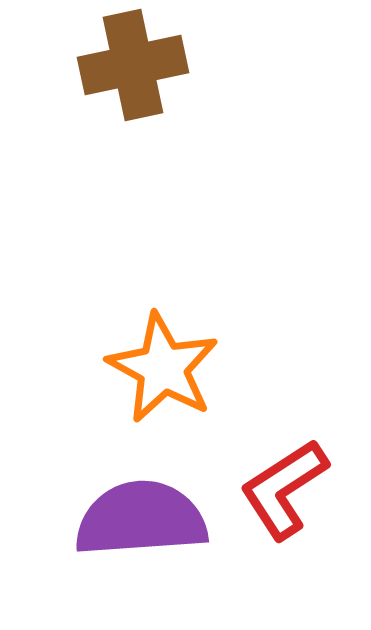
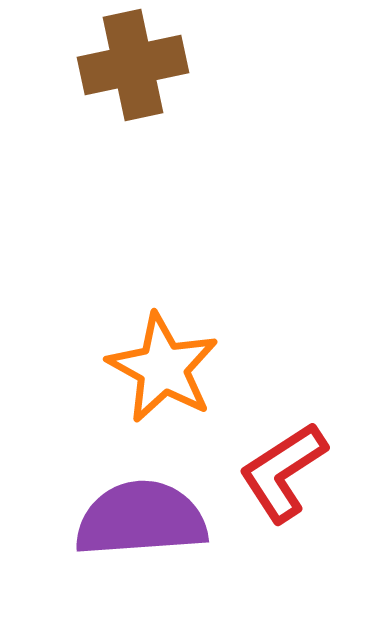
red L-shape: moved 1 px left, 17 px up
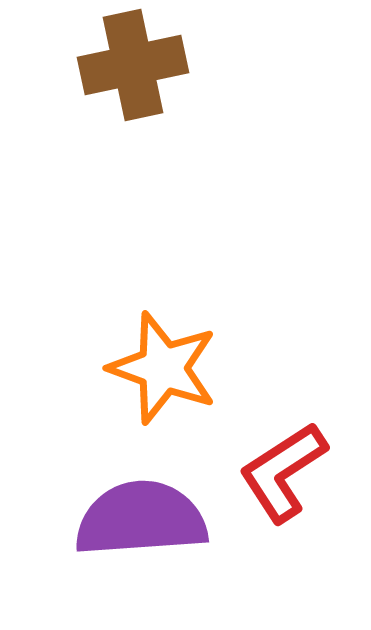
orange star: rotated 9 degrees counterclockwise
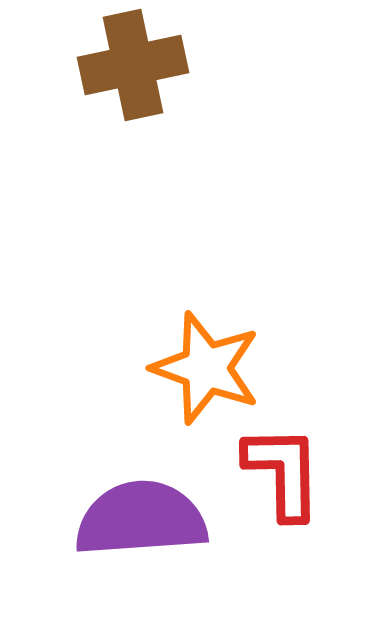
orange star: moved 43 px right
red L-shape: rotated 122 degrees clockwise
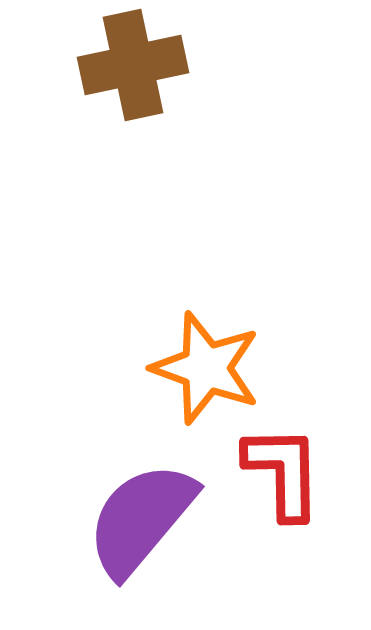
purple semicircle: rotated 46 degrees counterclockwise
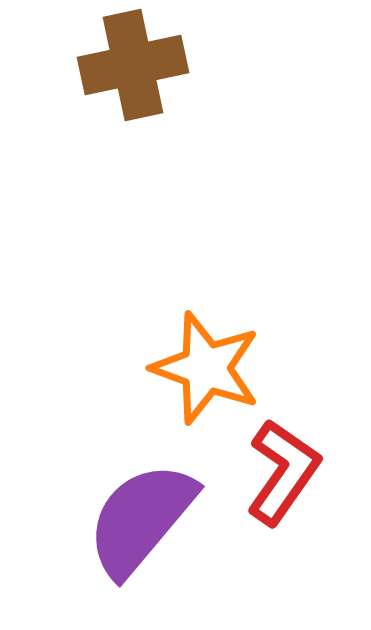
red L-shape: rotated 36 degrees clockwise
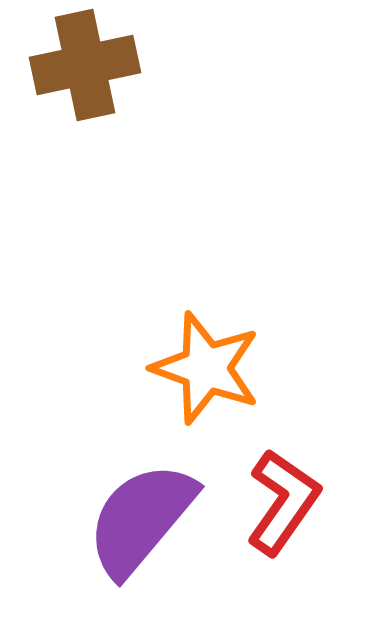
brown cross: moved 48 px left
red L-shape: moved 30 px down
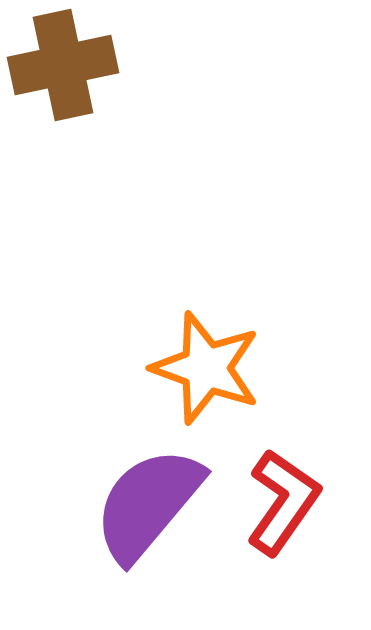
brown cross: moved 22 px left
purple semicircle: moved 7 px right, 15 px up
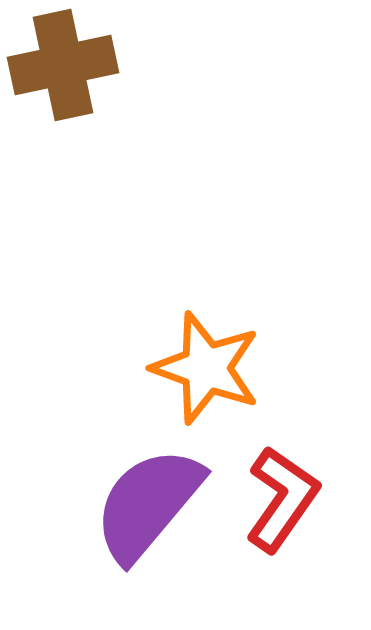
red L-shape: moved 1 px left, 3 px up
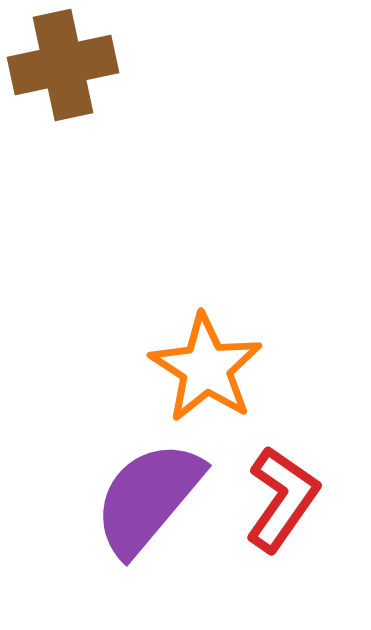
orange star: rotated 13 degrees clockwise
purple semicircle: moved 6 px up
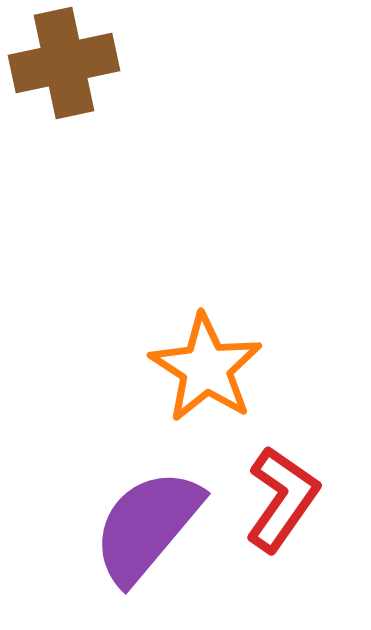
brown cross: moved 1 px right, 2 px up
purple semicircle: moved 1 px left, 28 px down
